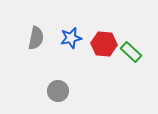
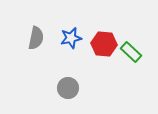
gray circle: moved 10 px right, 3 px up
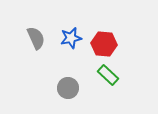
gray semicircle: rotated 35 degrees counterclockwise
green rectangle: moved 23 px left, 23 px down
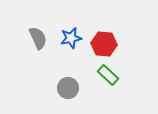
gray semicircle: moved 2 px right
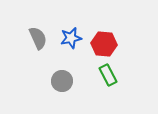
green rectangle: rotated 20 degrees clockwise
gray circle: moved 6 px left, 7 px up
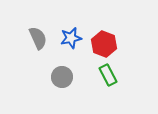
red hexagon: rotated 15 degrees clockwise
gray circle: moved 4 px up
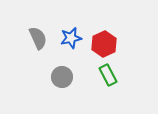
red hexagon: rotated 15 degrees clockwise
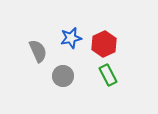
gray semicircle: moved 13 px down
gray circle: moved 1 px right, 1 px up
